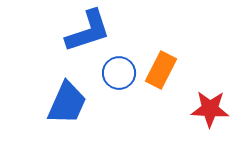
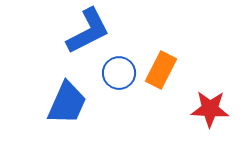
blue L-shape: rotated 9 degrees counterclockwise
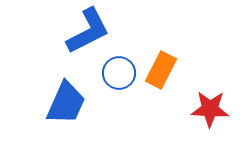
blue trapezoid: moved 1 px left
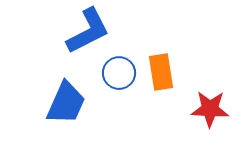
orange rectangle: moved 2 px down; rotated 36 degrees counterclockwise
